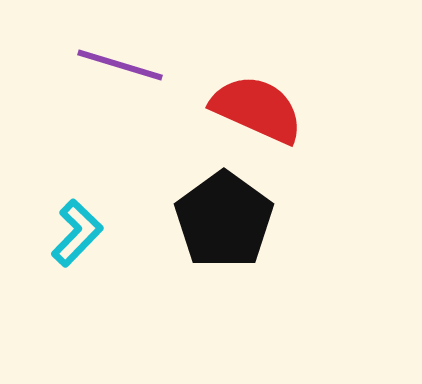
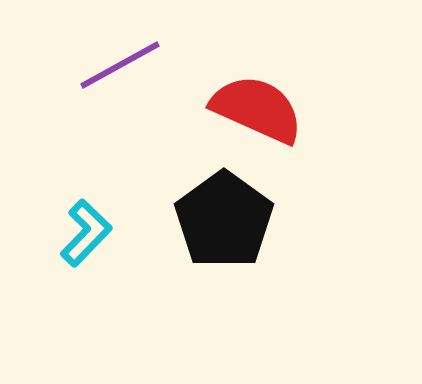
purple line: rotated 46 degrees counterclockwise
cyan L-shape: moved 9 px right
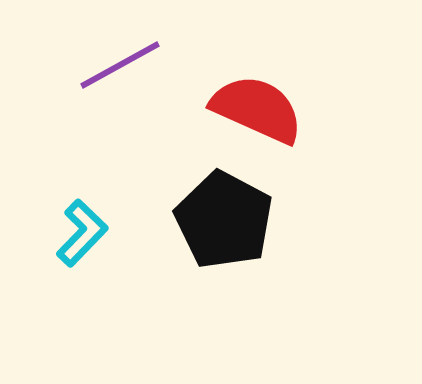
black pentagon: rotated 8 degrees counterclockwise
cyan L-shape: moved 4 px left
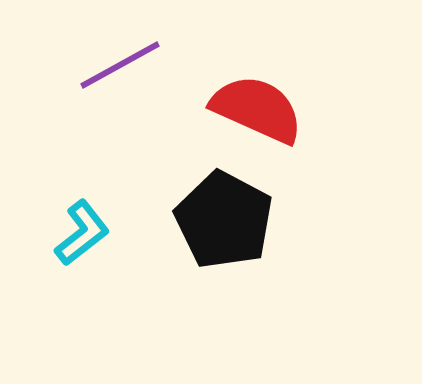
cyan L-shape: rotated 8 degrees clockwise
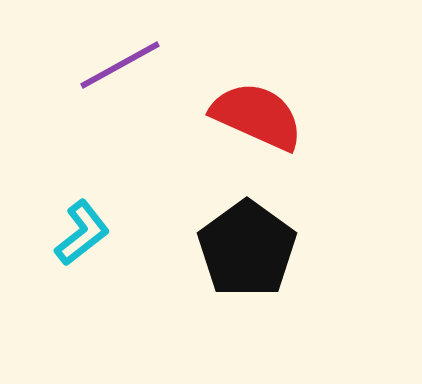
red semicircle: moved 7 px down
black pentagon: moved 23 px right, 29 px down; rotated 8 degrees clockwise
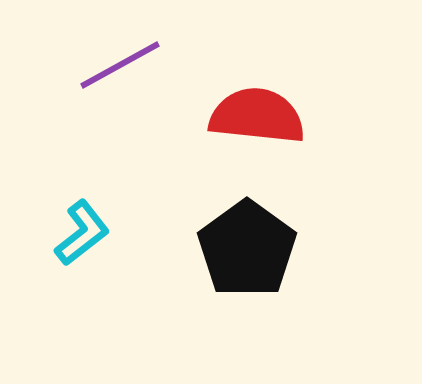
red semicircle: rotated 18 degrees counterclockwise
